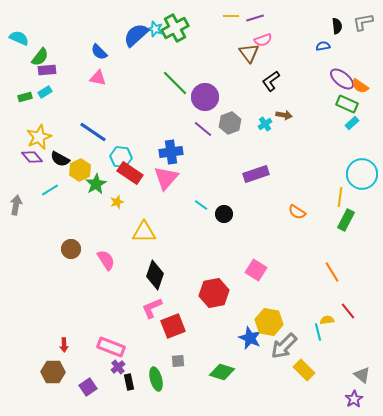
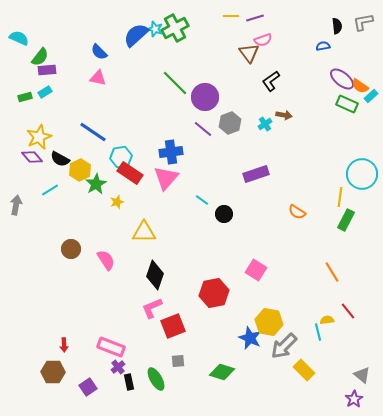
cyan rectangle at (352, 123): moved 19 px right, 27 px up
cyan hexagon at (121, 157): rotated 15 degrees counterclockwise
cyan line at (201, 205): moved 1 px right, 5 px up
green ellipse at (156, 379): rotated 15 degrees counterclockwise
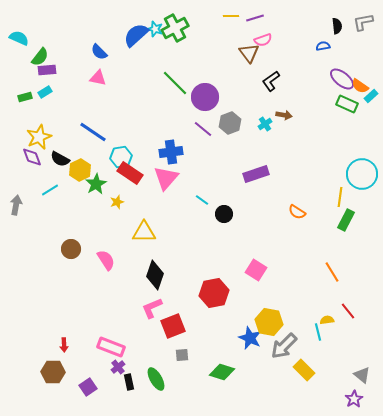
purple diamond at (32, 157): rotated 20 degrees clockwise
gray square at (178, 361): moved 4 px right, 6 px up
